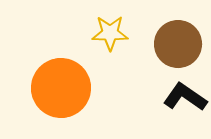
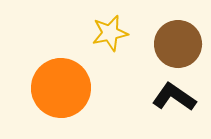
yellow star: rotated 12 degrees counterclockwise
black L-shape: moved 11 px left
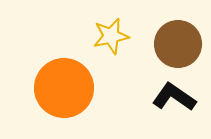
yellow star: moved 1 px right, 3 px down
orange circle: moved 3 px right
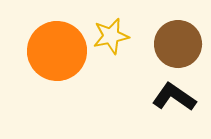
orange circle: moved 7 px left, 37 px up
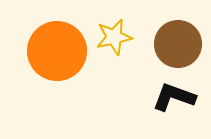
yellow star: moved 3 px right, 1 px down
black L-shape: rotated 15 degrees counterclockwise
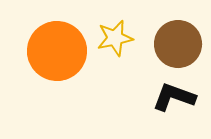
yellow star: moved 1 px right, 1 px down
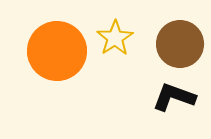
yellow star: rotated 21 degrees counterclockwise
brown circle: moved 2 px right
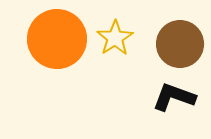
orange circle: moved 12 px up
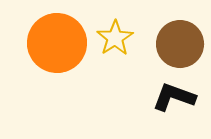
orange circle: moved 4 px down
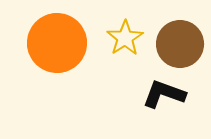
yellow star: moved 10 px right
black L-shape: moved 10 px left, 3 px up
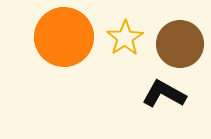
orange circle: moved 7 px right, 6 px up
black L-shape: rotated 9 degrees clockwise
